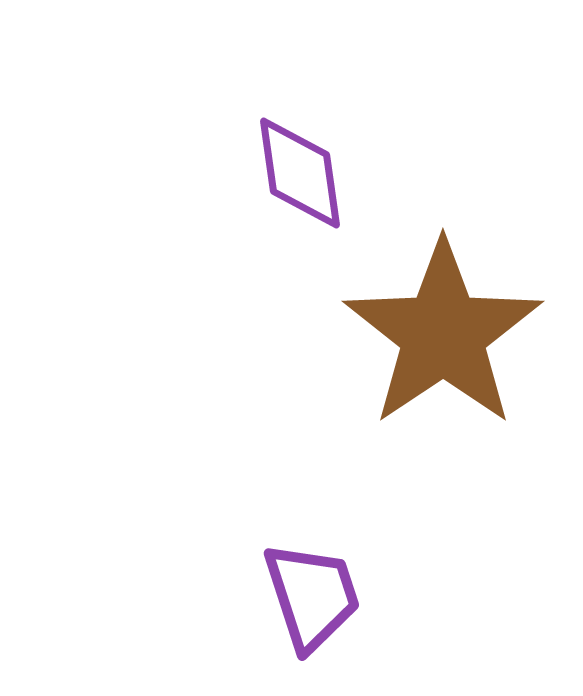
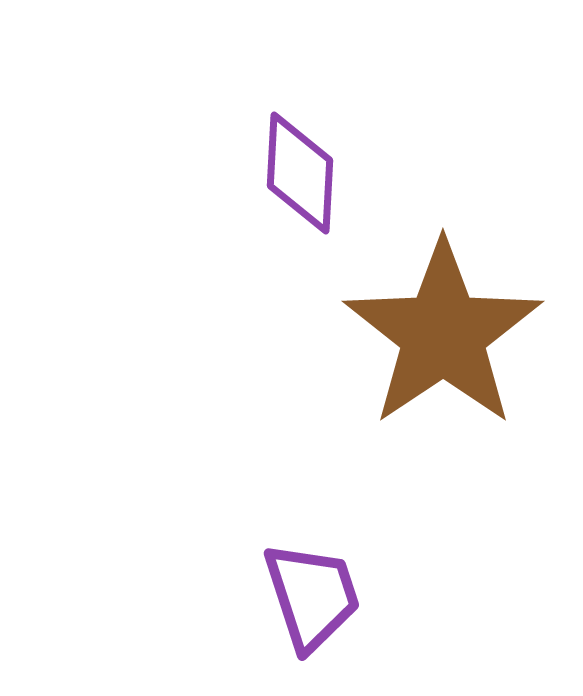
purple diamond: rotated 11 degrees clockwise
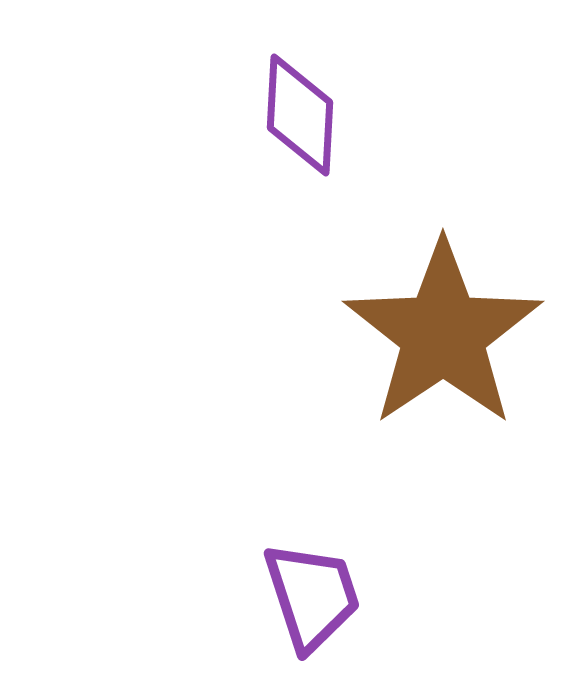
purple diamond: moved 58 px up
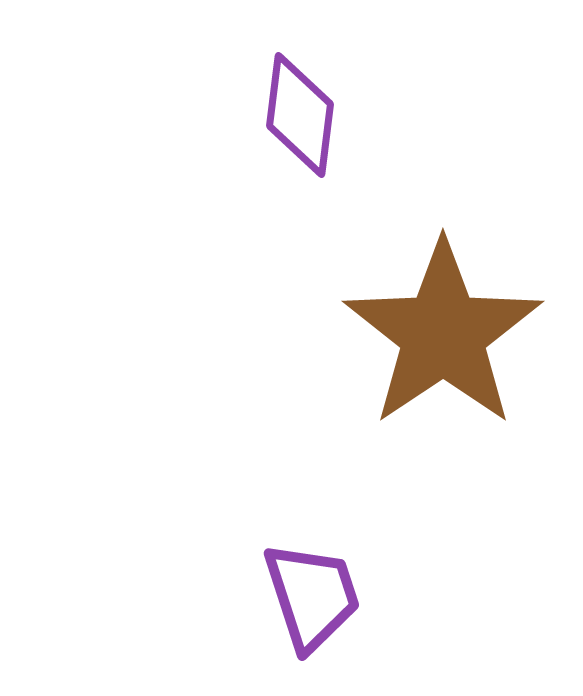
purple diamond: rotated 4 degrees clockwise
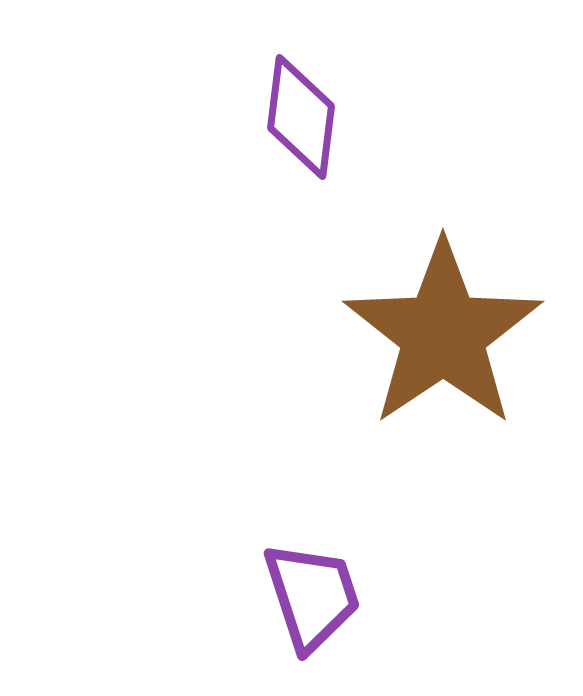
purple diamond: moved 1 px right, 2 px down
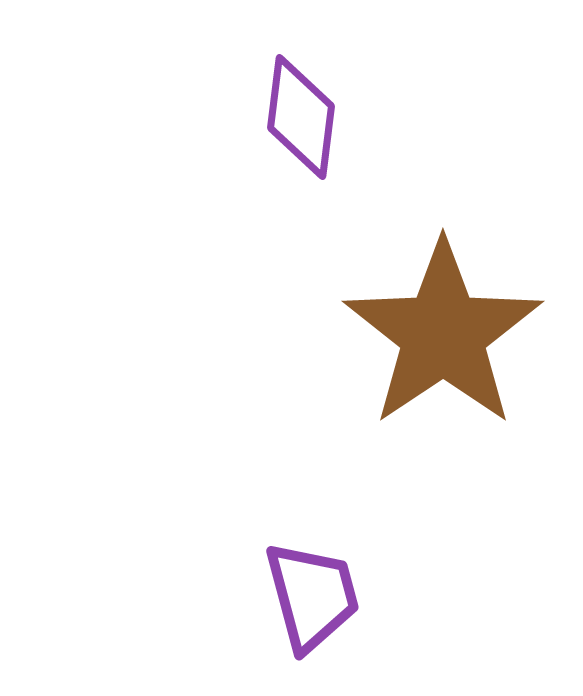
purple trapezoid: rotated 3 degrees clockwise
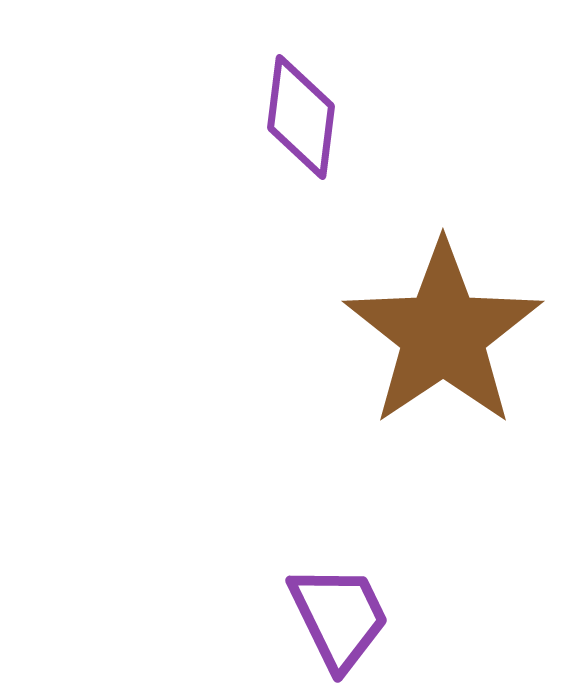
purple trapezoid: moved 27 px right, 21 px down; rotated 11 degrees counterclockwise
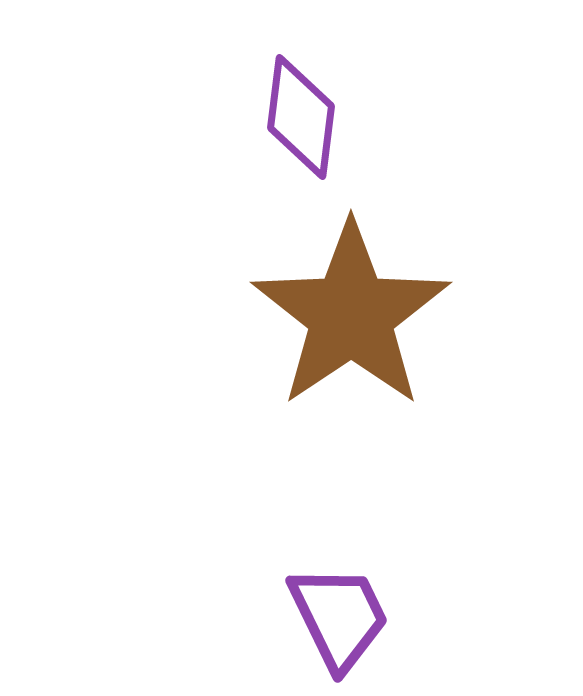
brown star: moved 92 px left, 19 px up
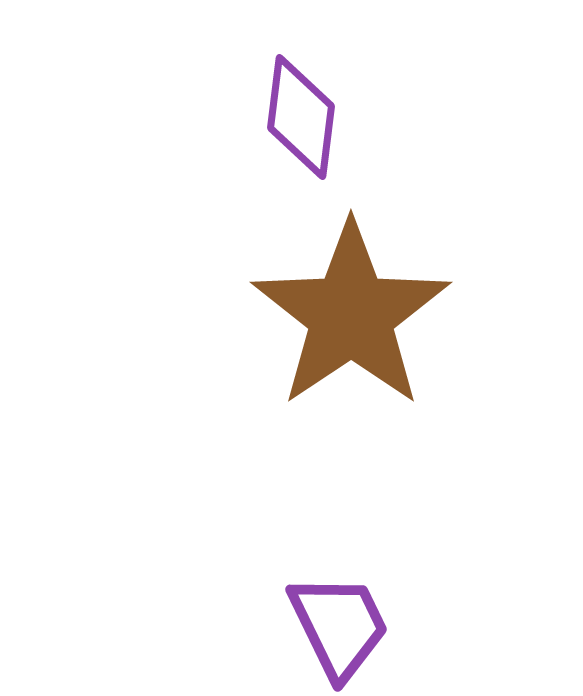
purple trapezoid: moved 9 px down
